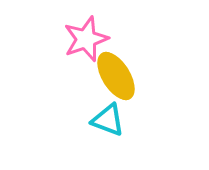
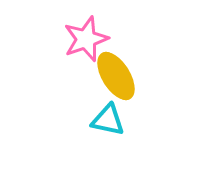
cyan triangle: rotated 9 degrees counterclockwise
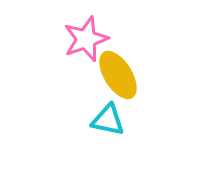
yellow ellipse: moved 2 px right, 1 px up
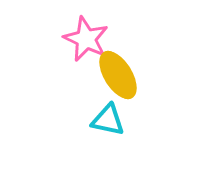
pink star: rotated 27 degrees counterclockwise
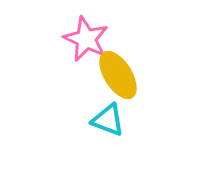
cyan triangle: rotated 9 degrees clockwise
